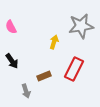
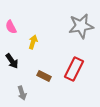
yellow arrow: moved 21 px left
brown rectangle: rotated 48 degrees clockwise
gray arrow: moved 4 px left, 2 px down
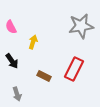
gray arrow: moved 5 px left, 1 px down
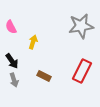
red rectangle: moved 8 px right, 2 px down
gray arrow: moved 3 px left, 14 px up
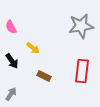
yellow arrow: moved 6 px down; rotated 112 degrees clockwise
red rectangle: rotated 20 degrees counterclockwise
gray arrow: moved 3 px left, 14 px down; rotated 128 degrees counterclockwise
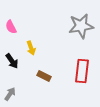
yellow arrow: moved 2 px left; rotated 32 degrees clockwise
gray arrow: moved 1 px left
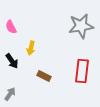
yellow arrow: rotated 32 degrees clockwise
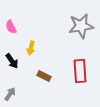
red rectangle: moved 2 px left; rotated 10 degrees counterclockwise
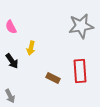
brown rectangle: moved 9 px right, 2 px down
gray arrow: moved 2 px down; rotated 120 degrees clockwise
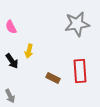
gray star: moved 4 px left, 2 px up
yellow arrow: moved 2 px left, 3 px down
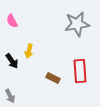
pink semicircle: moved 1 px right, 6 px up
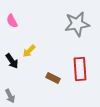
yellow arrow: rotated 32 degrees clockwise
red rectangle: moved 2 px up
